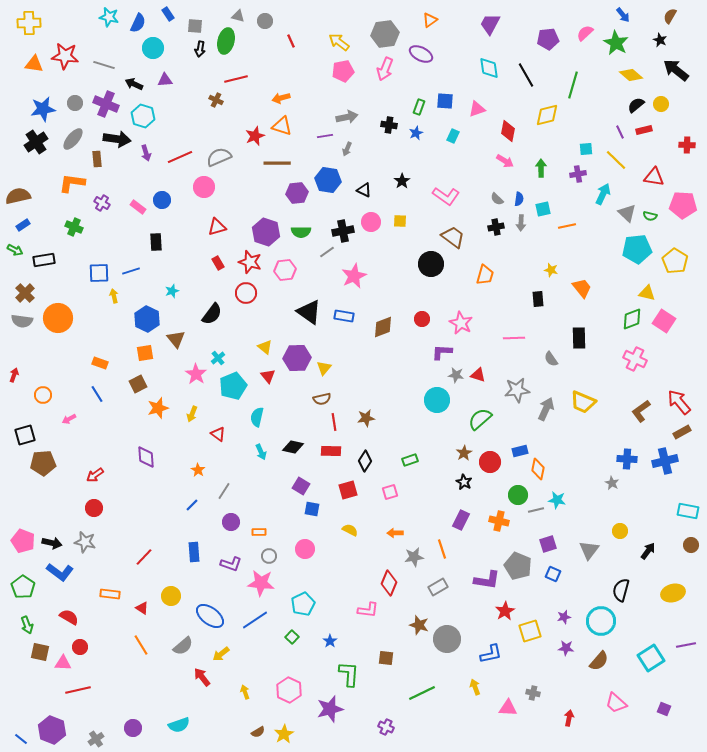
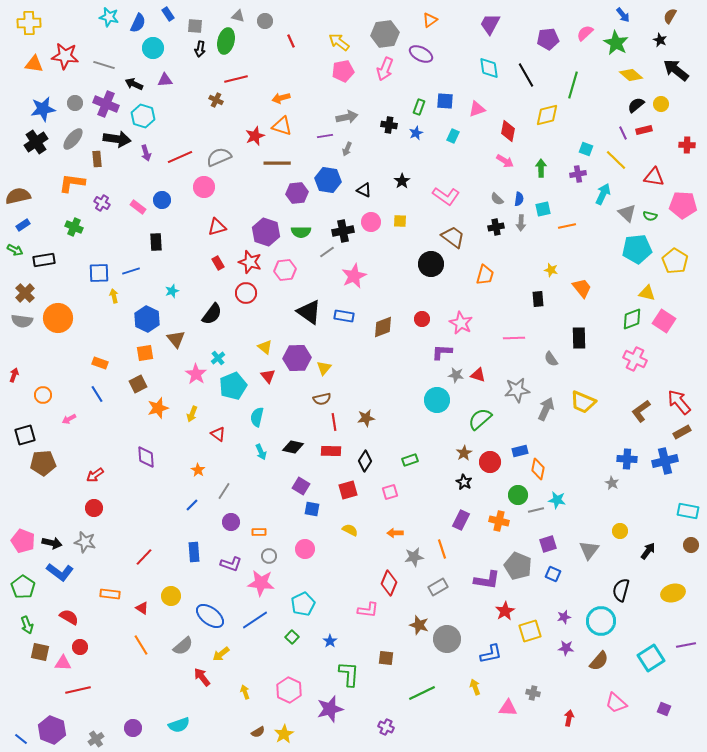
purple line at (620, 132): moved 3 px right, 1 px down
cyan square at (586, 149): rotated 24 degrees clockwise
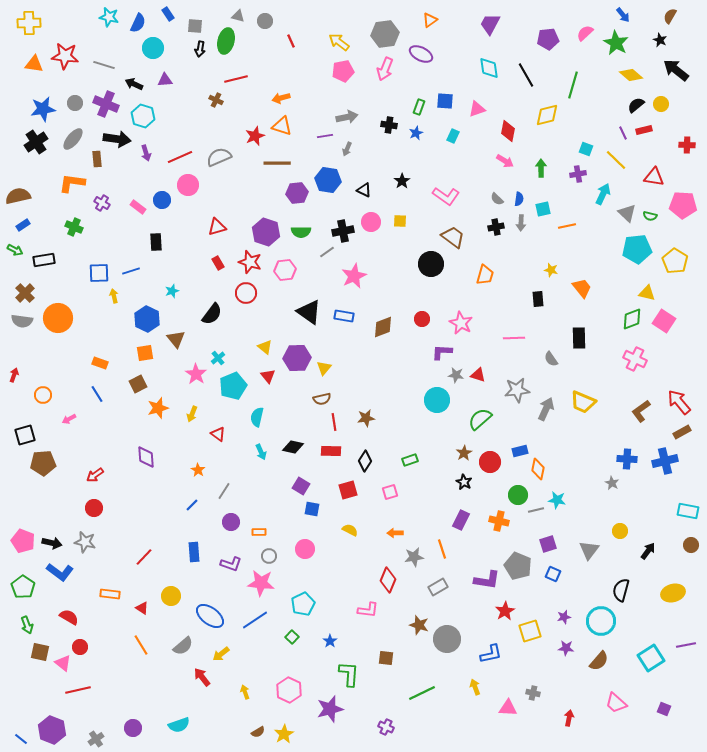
pink circle at (204, 187): moved 16 px left, 2 px up
red diamond at (389, 583): moved 1 px left, 3 px up
pink triangle at (63, 663): rotated 36 degrees clockwise
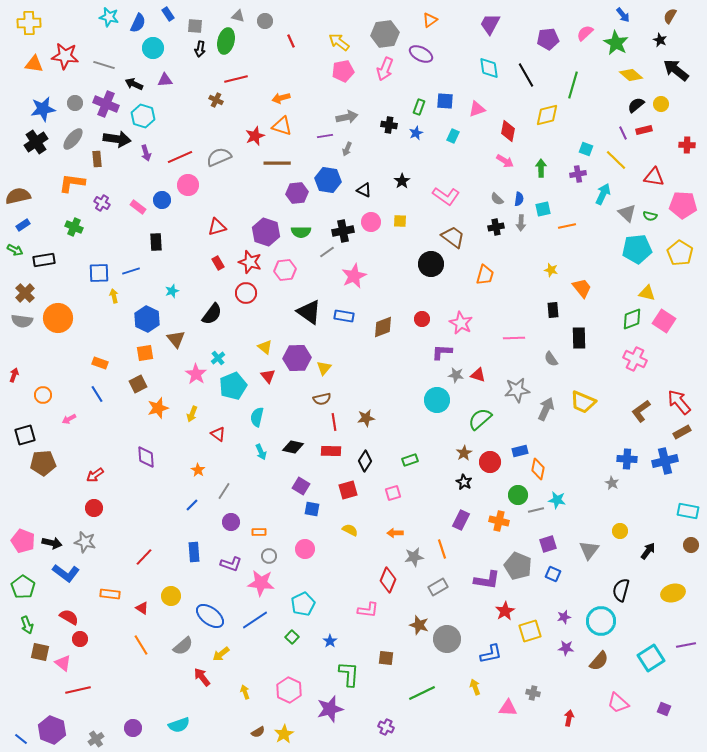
yellow pentagon at (675, 261): moved 5 px right, 8 px up
black rectangle at (538, 299): moved 15 px right, 11 px down
pink square at (390, 492): moved 3 px right, 1 px down
blue L-shape at (60, 572): moved 6 px right, 1 px down
red circle at (80, 647): moved 8 px up
pink trapezoid at (616, 703): moved 2 px right
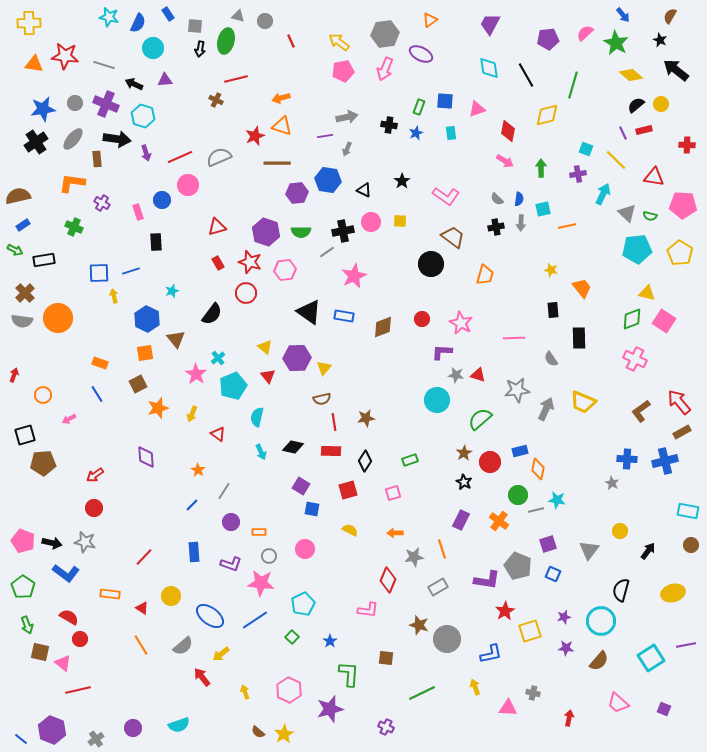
cyan rectangle at (453, 136): moved 2 px left, 3 px up; rotated 32 degrees counterclockwise
pink rectangle at (138, 207): moved 5 px down; rotated 35 degrees clockwise
orange cross at (499, 521): rotated 24 degrees clockwise
brown semicircle at (258, 732): rotated 72 degrees clockwise
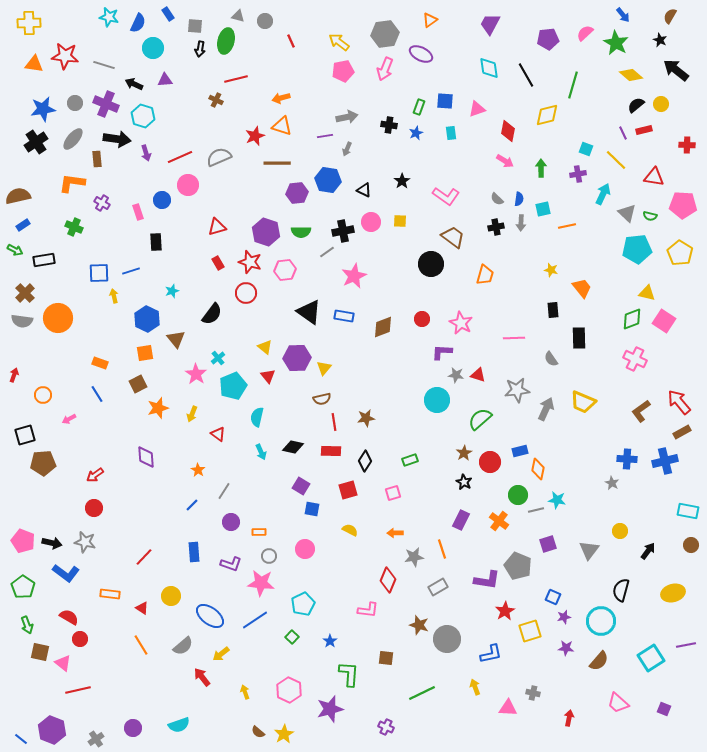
blue square at (553, 574): moved 23 px down
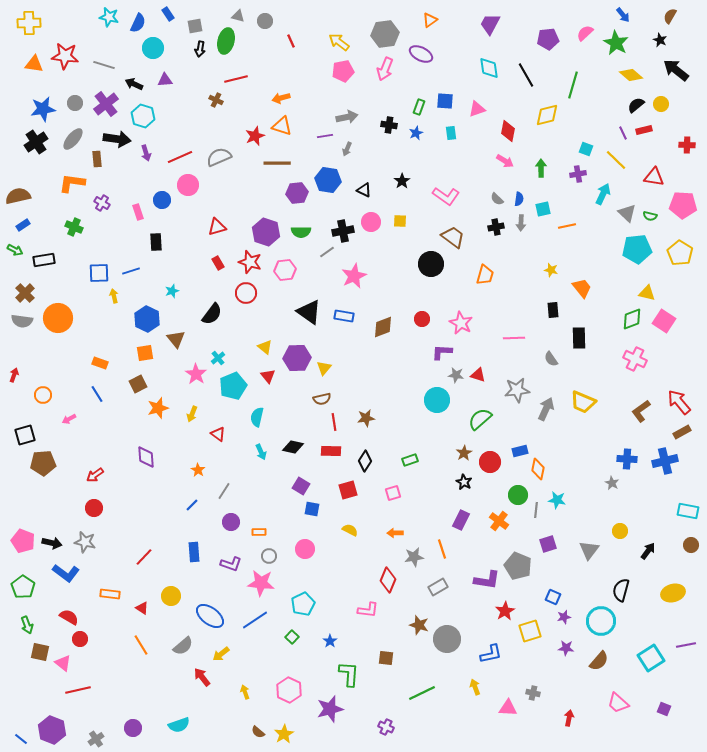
gray square at (195, 26): rotated 14 degrees counterclockwise
purple cross at (106, 104): rotated 30 degrees clockwise
gray line at (536, 510): rotated 70 degrees counterclockwise
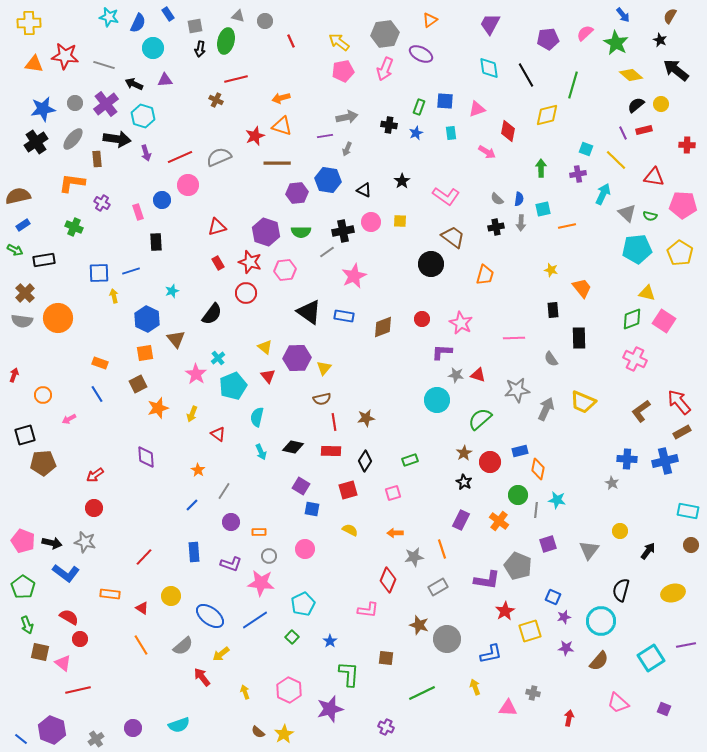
pink arrow at (505, 161): moved 18 px left, 9 px up
